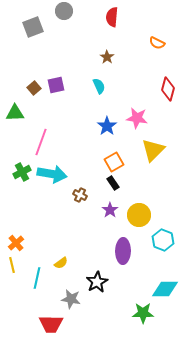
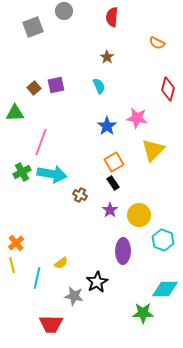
gray star: moved 3 px right, 3 px up
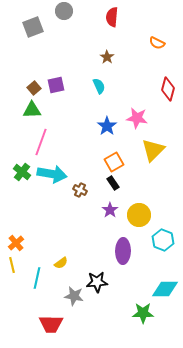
green triangle: moved 17 px right, 3 px up
green cross: rotated 24 degrees counterclockwise
brown cross: moved 5 px up
black star: rotated 25 degrees clockwise
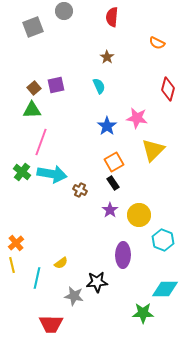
purple ellipse: moved 4 px down
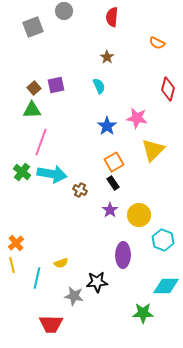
yellow semicircle: rotated 16 degrees clockwise
cyan diamond: moved 1 px right, 3 px up
